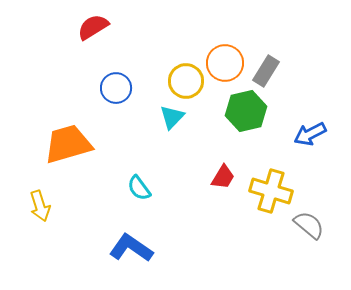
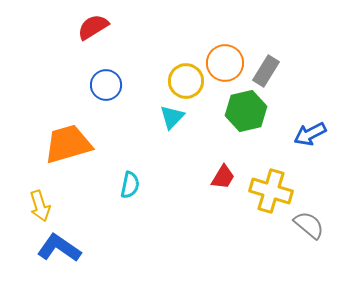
blue circle: moved 10 px left, 3 px up
cyan semicircle: moved 9 px left, 3 px up; rotated 132 degrees counterclockwise
blue L-shape: moved 72 px left
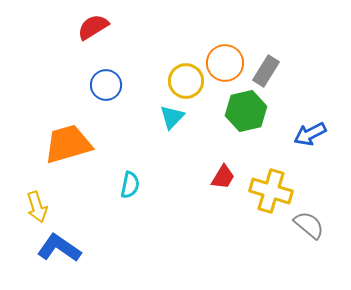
yellow arrow: moved 3 px left, 1 px down
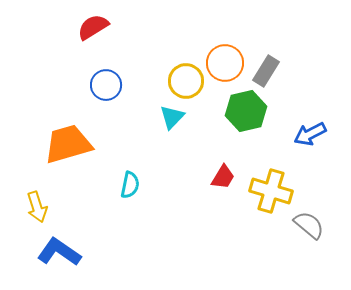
blue L-shape: moved 4 px down
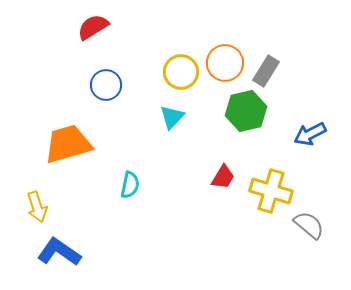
yellow circle: moved 5 px left, 9 px up
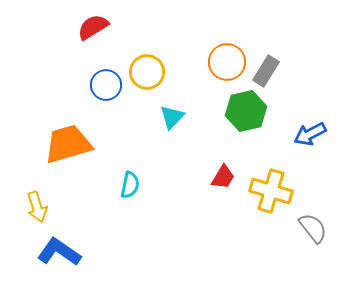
orange circle: moved 2 px right, 1 px up
yellow circle: moved 34 px left
gray semicircle: moved 4 px right, 3 px down; rotated 12 degrees clockwise
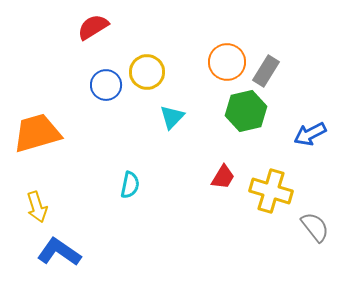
orange trapezoid: moved 31 px left, 11 px up
gray semicircle: moved 2 px right, 1 px up
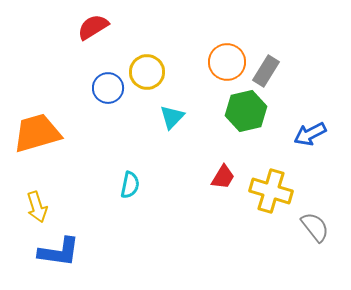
blue circle: moved 2 px right, 3 px down
blue L-shape: rotated 153 degrees clockwise
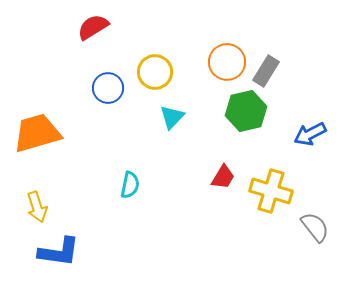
yellow circle: moved 8 px right
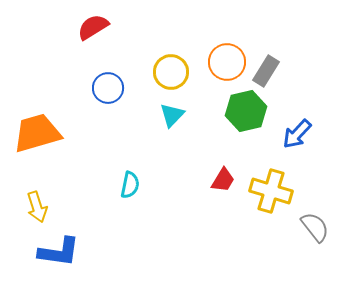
yellow circle: moved 16 px right
cyan triangle: moved 2 px up
blue arrow: moved 13 px left; rotated 20 degrees counterclockwise
red trapezoid: moved 3 px down
